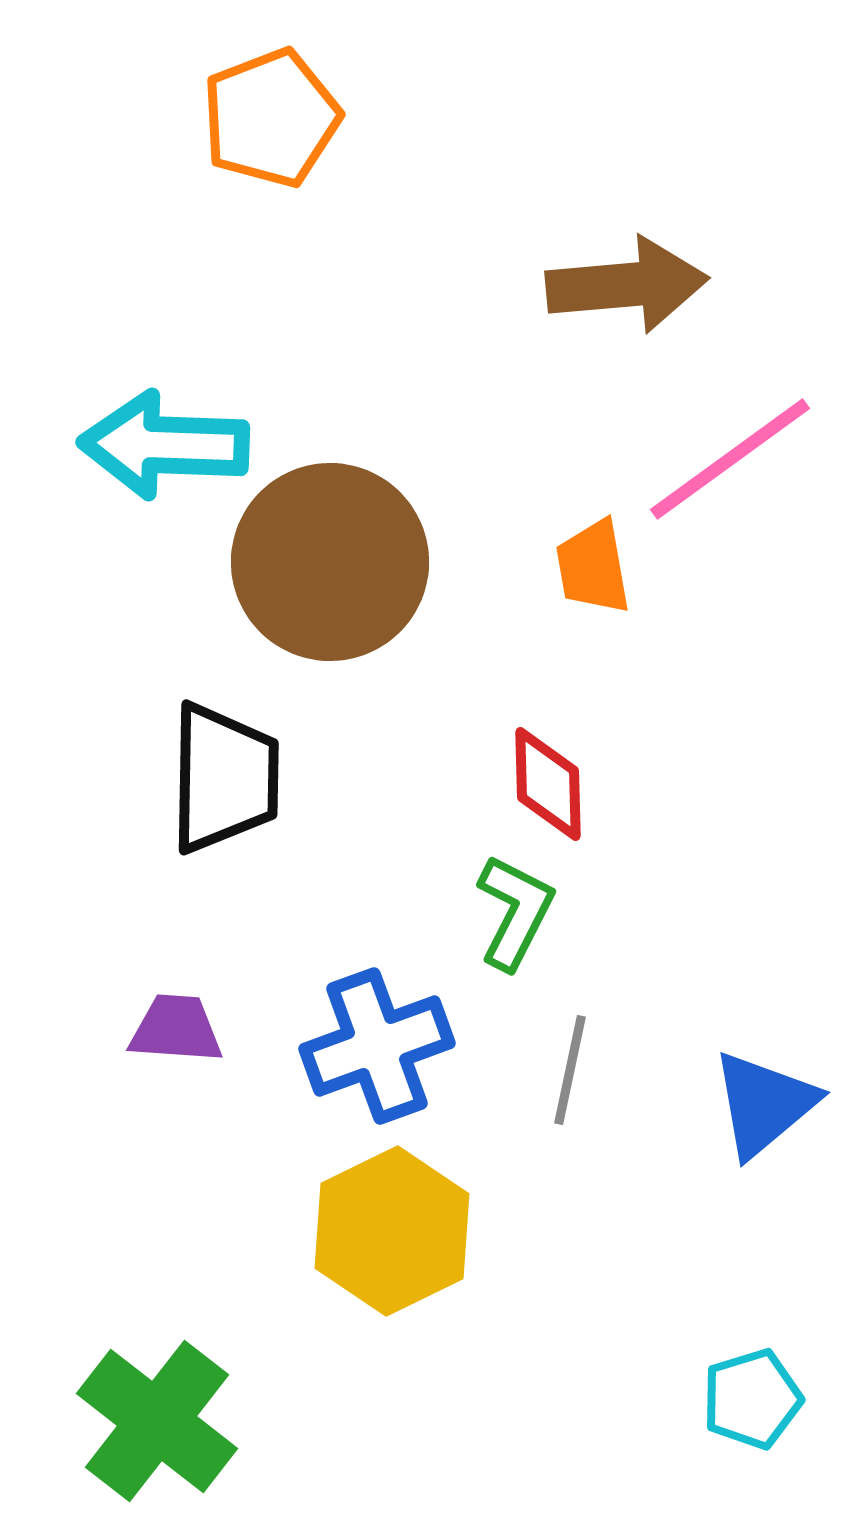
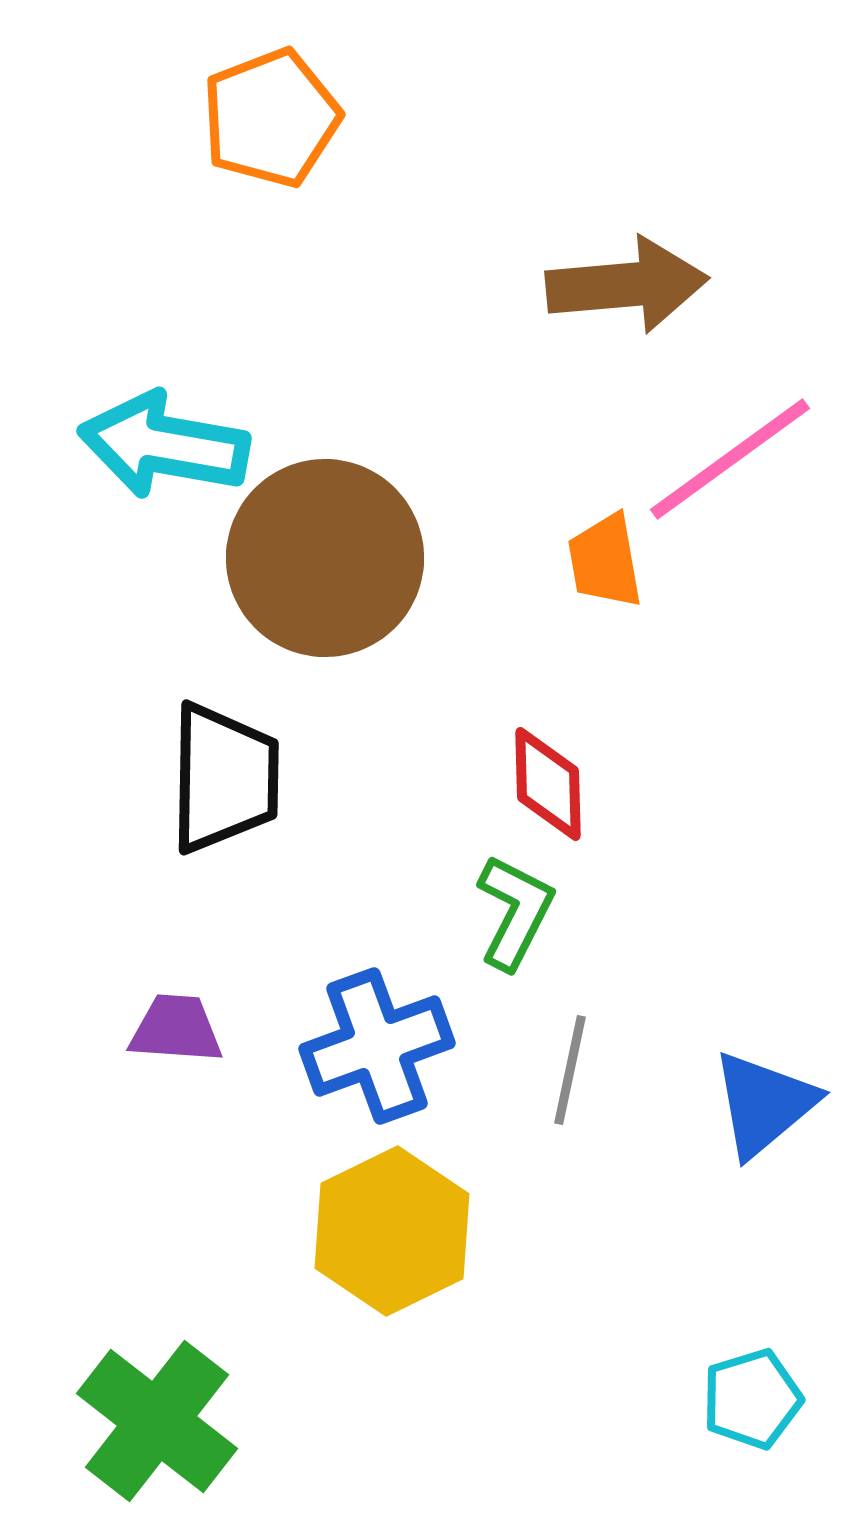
cyan arrow: rotated 8 degrees clockwise
brown circle: moved 5 px left, 4 px up
orange trapezoid: moved 12 px right, 6 px up
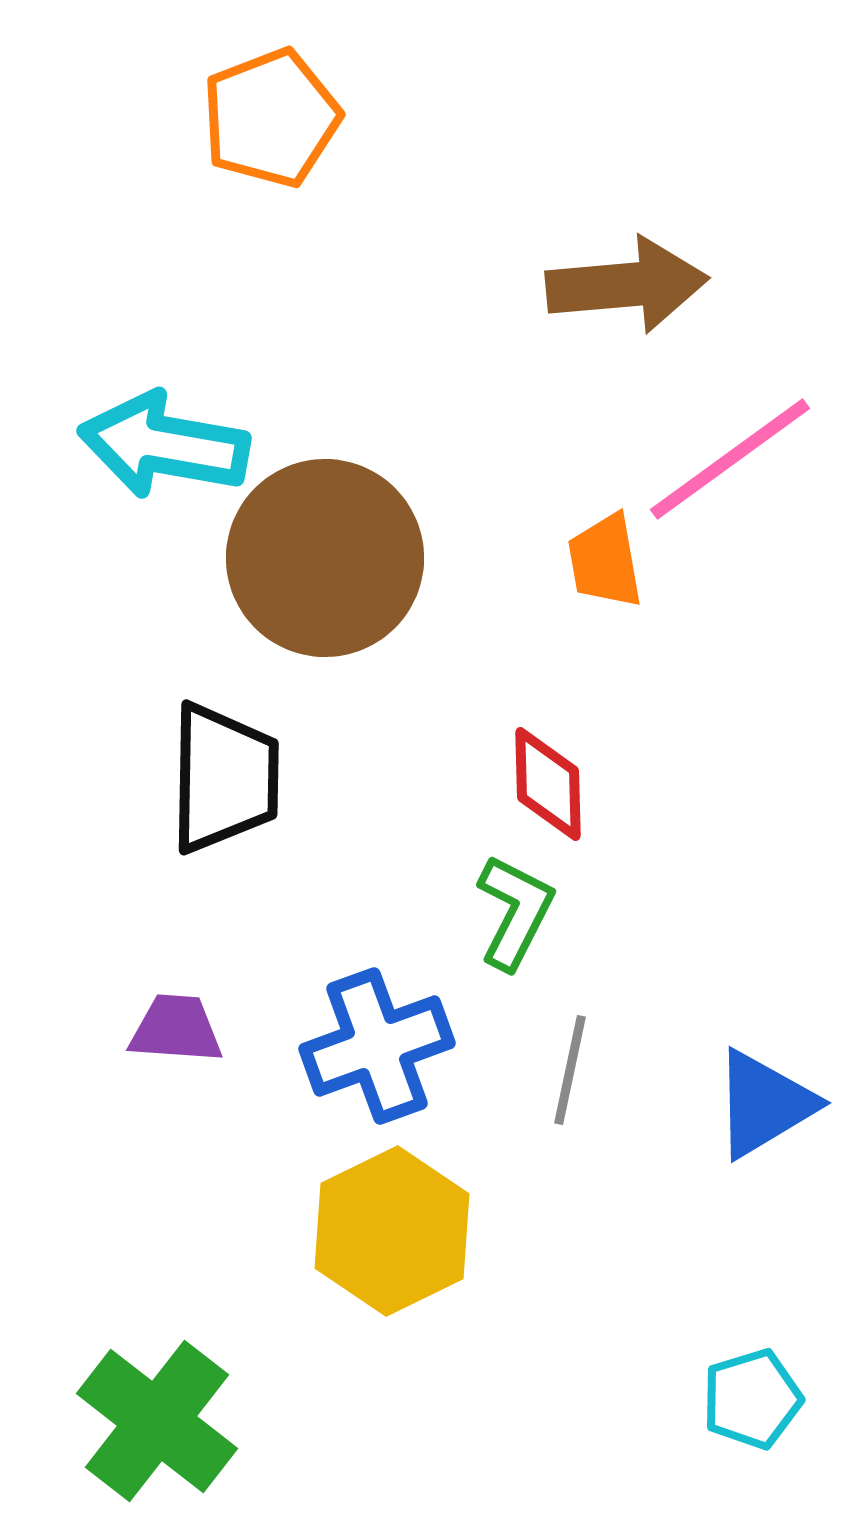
blue triangle: rotated 9 degrees clockwise
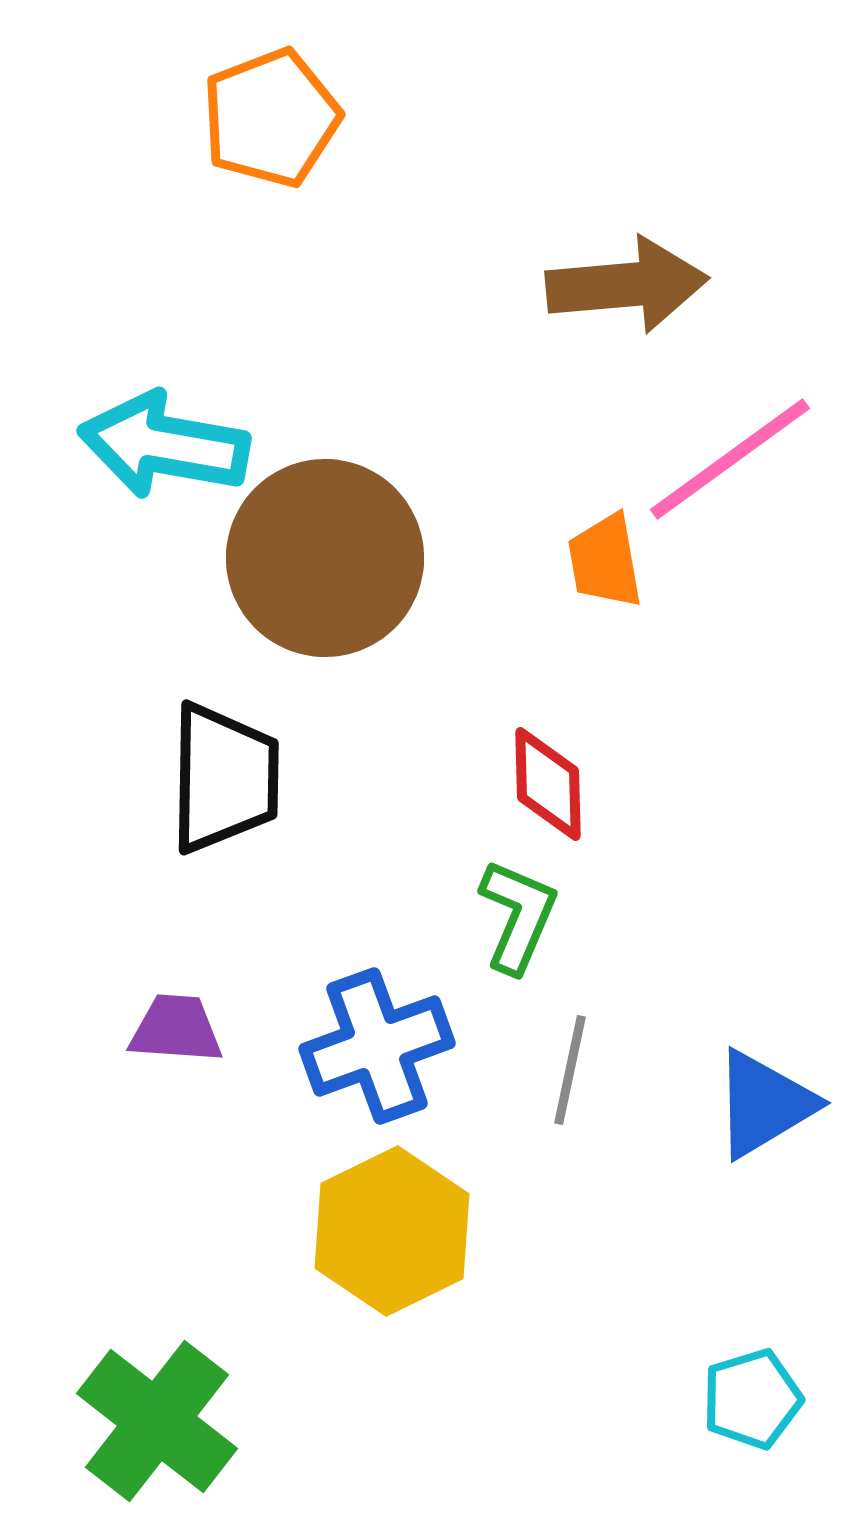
green L-shape: moved 3 px right, 4 px down; rotated 4 degrees counterclockwise
